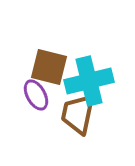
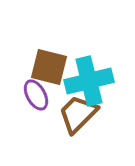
brown trapezoid: rotated 33 degrees clockwise
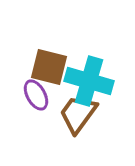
cyan cross: rotated 30 degrees clockwise
brown trapezoid: rotated 9 degrees counterclockwise
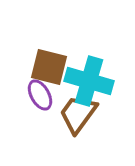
purple ellipse: moved 4 px right
